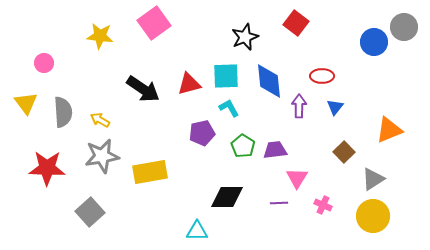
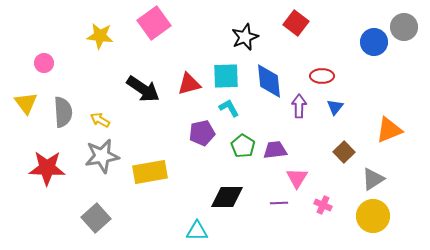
gray square: moved 6 px right, 6 px down
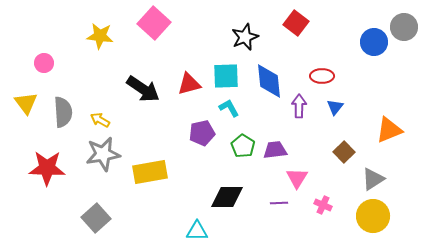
pink square: rotated 12 degrees counterclockwise
gray star: moved 1 px right, 2 px up
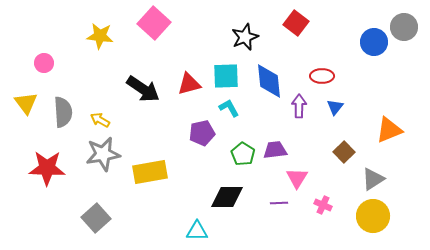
green pentagon: moved 8 px down
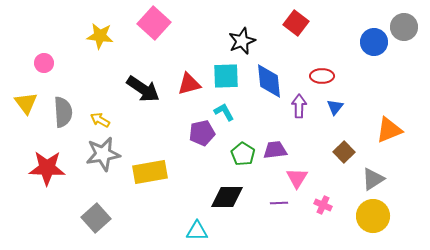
black star: moved 3 px left, 4 px down
cyan L-shape: moved 5 px left, 4 px down
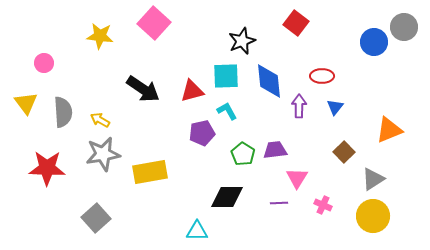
red triangle: moved 3 px right, 7 px down
cyan L-shape: moved 3 px right, 1 px up
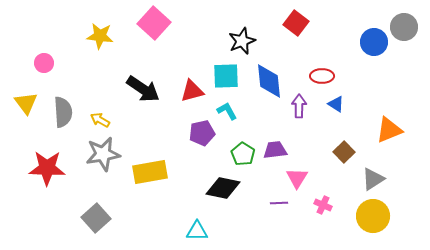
blue triangle: moved 1 px right, 3 px up; rotated 36 degrees counterclockwise
black diamond: moved 4 px left, 9 px up; rotated 12 degrees clockwise
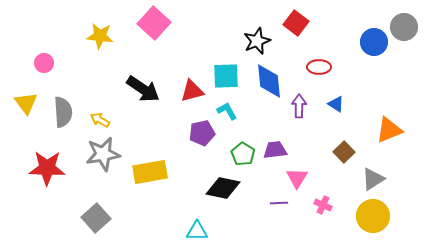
black star: moved 15 px right
red ellipse: moved 3 px left, 9 px up
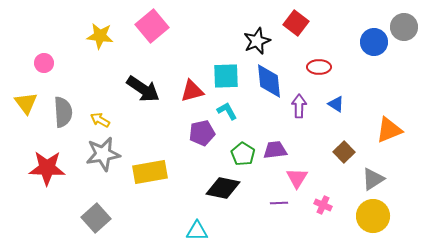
pink square: moved 2 px left, 3 px down; rotated 8 degrees clockwise
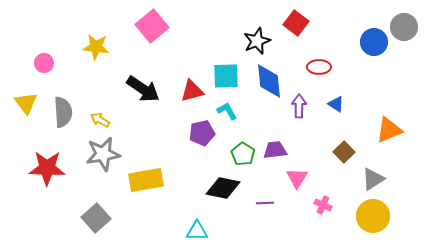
yellow star: moved 4 px left, 11 px down
yellow rectangle: moved 4 px left, 8 px down
purple line: moved 14 px left
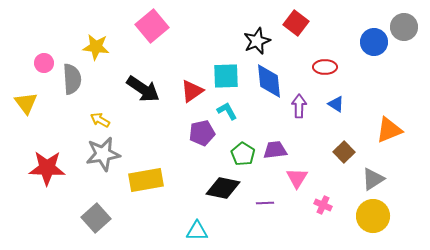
red ellipse: moved 6 px right
red triangle: rotated 20 degrees counterclockwise
gray semicircle: moved 9 px right, 33 px up
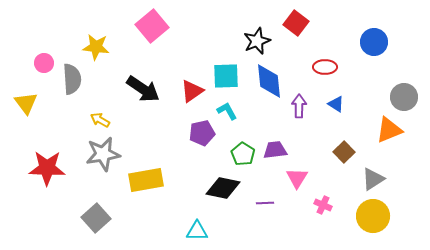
gray circle: moved 70 px down
